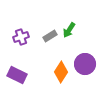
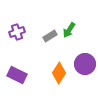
purple cross: moved 4 px left, 5 px up
orange diamond: moved 2 px left, 1 px down
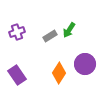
purple rectangle: rotated 30 degrees clockwise
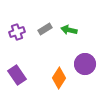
green arrow: rotated 70 degrees clockwise
gray rectangle: moved 5 px left, 7 px up
orange diamond: moved 5 px down
